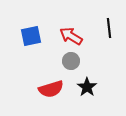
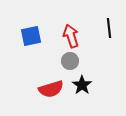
red arrow: rotated 40 degrees clockwise
gray circle: moved 1 px left
black star: moved 5 px left, 2 px up
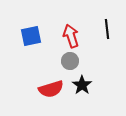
black line: moved 2 px left, 1 px down
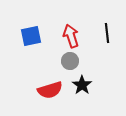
black line: moved 4 px down
red semicircle: moved 1 px left, 1 px down
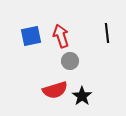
red arrow: moved 10 px left
black star: moved 11 px down
red semicircle: moved 5 px right
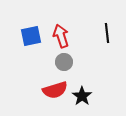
gray circle: moved 6 px left, 1 px down
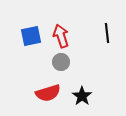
gray circle: moved 3 px left
red semicircle: moved 7 px left, 3 px down
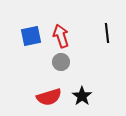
red semicircle: moved 1 px right, 4 px down
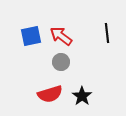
red arrow: rotated 35 degrees counterclockwise
red semicircle: moved 1 px right, 3 px up
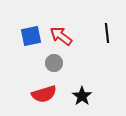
gray circle: moved 7 px left, 1 px down
red semicircle: moved 6 px left
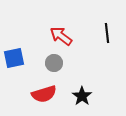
blue square: moved 17 px left, 22 px down
